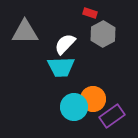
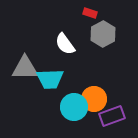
gray triangle: moved 36 px down
white semicircle: rotated 80 degrees counterclockwise
cyan trapezoid: moved 11 px left, 12 px down
orange circle: moved 1 px right
purple rectangle: rotated 15 degrees clockwise
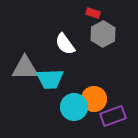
red rectangle: moved 3 px right
purple rectangle: moved 1 px right
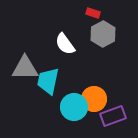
cyan trapezoid: moved 2 px left, 2 px down; rotated 104 degrees clockwise
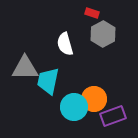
red rectangle: moved 1 px left
white semicircle: rotated 20 degrees clockwise
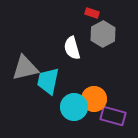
white semicircle: moved 7 px right, 4 px down
gray triangle: rotated 12 degrees counterclockwise
purple rectangle: rotated 35 degrees clockwise
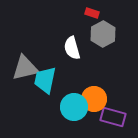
cyan trapezoid: moved 3 px left, 1 px up
purple rectangle: moved 1 px down
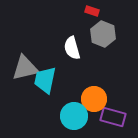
red rectangle: moved 2 px up
gray hexagon: rotated 10 degrees counterclockwise
cyan circle: moved 9 px down
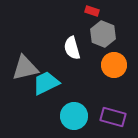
cyan trapezoid: moved 1 px right, 3 px down; rotated 52 degrees clockwise
orange circle: moved 20 px right, 34 px up
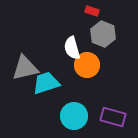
orange circle: moved 27 px left
cyan trapezoid: rotated 8 degrees clockwise
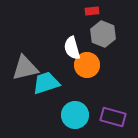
red rectangle: rotated 24 degrees counterclockwise
cyan circle: moved 1 px right, 1 px up
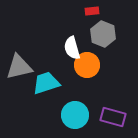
gray triangle: moved 6 px left, 1 px up
